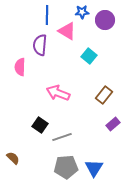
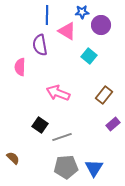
purple circle: moved 4 px left, 5 px down
purple semicircle: rotated 15 degrees counterclockwise
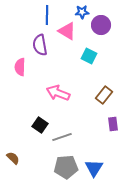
cyan square: rotated 14 degrees counterclockwise
purple rectangle: rotated 56 degrees counterclockwise
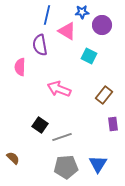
blue line: rotated 12 degrees clockwise
purple circle: moved 1 px right
pink arrow: moved 1 px right, 4 px up
blue triangle: moved 4 px right, 4 px up
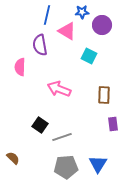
brown rectangle: rotated 36 degrees counterclockwise
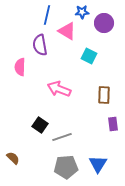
purple circle: moved 2 px right, 2 px up
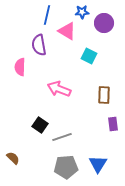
purple semicircle: moved 1 px left
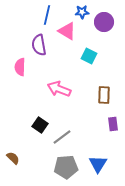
purple circle: moved 1 px up
gray line: rotated 18 degrees counterclockwise
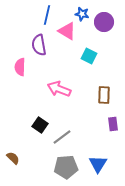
blue star: moved 2 px down; rotated 16 degrees clockwise
